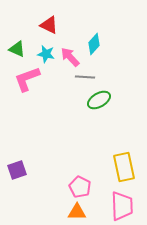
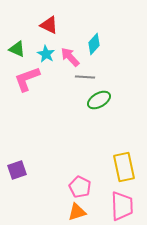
cyan star: rotated 18 degrees clockwise
orange triangle: rotated 18 degrees counterclockwise
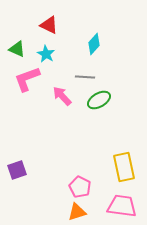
pink arrow: moved 8 px left, 39 px down
pink trapezoid: rotated 80 degrees counterclockwise
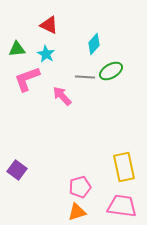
green triangle: rotated 30 degrees counterclockwise
green ellipse: moved 12 px right, 29 px up
purple square: rotated 36 degrees counterclockwise
pink pentagon: rotated 30 degrees clockwise
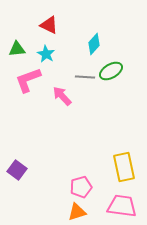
pink L-shape: moved 1 px right, 1 px down
pink pentagon: moved 1 px right
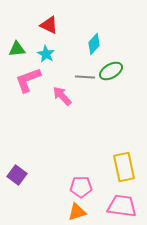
purple square: moved 5 px down
pink pentagon: rotated 15 degrees clockwise
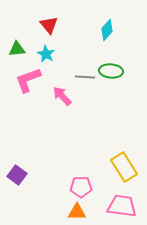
red triangle: rotated 24 degrees clockwise
cyan diamond: moved 13 px right, 14 px up
green ellipse: rotated 35 degrees clockwise
yellow rectangle: rotated 20 degrees counterclockwise
orange triangle: rotated 18 degrees clockwise
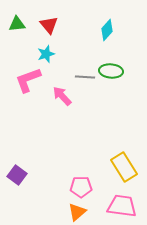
green triangle: moved 25 px up
cyan star: rotated 24 degrees clockwise
orange triangle: rotated 42 degrees counterclockwise
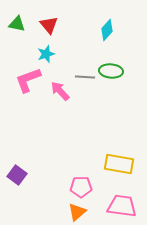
green triangle: rotated 18 degrees clockwise
pink arrow: moved 2 px left, 5 px up
yellow rectangle: moved 5 px left, 3 px up; rotated 48 degrees counterclockwise
